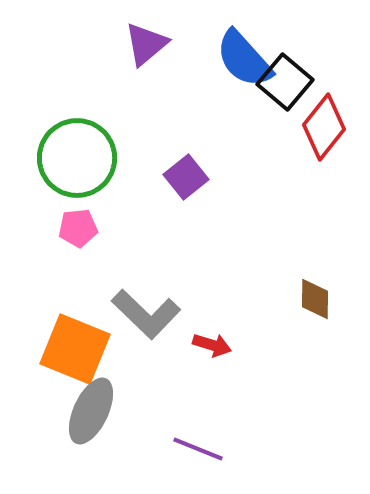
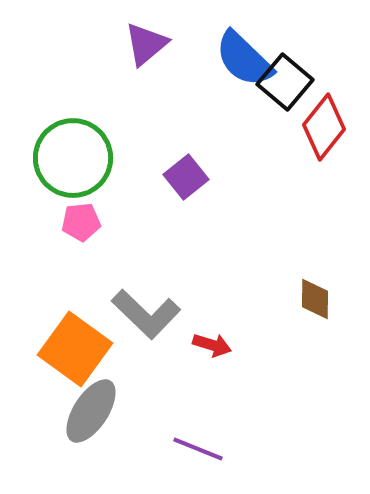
blue semicircle: rotated 4 degrees counterclockwise
green circle: moved 4 px left
pink pentagon: moved 3 px right, 6 px up
orange square: rotated 14 degrees clockwise
gray ellipse: rotated 8 degrees clockwise
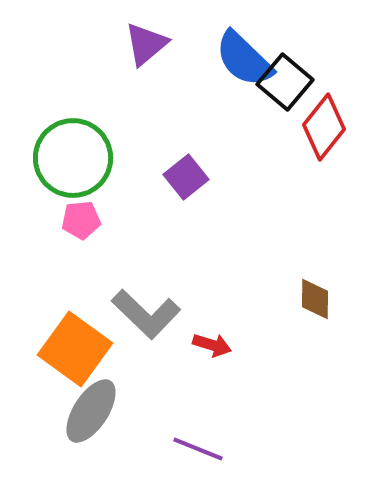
pink pentagon: moved 2 px up
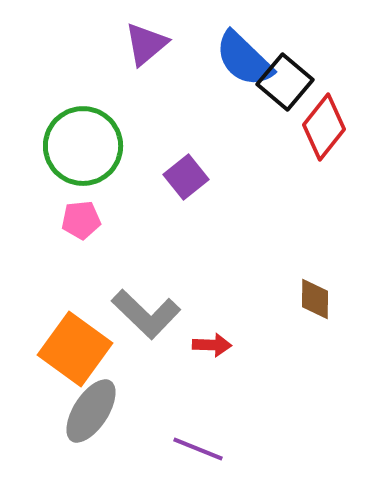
green circle: moved 10 px right, 12 px up
red arrow: rotated 15 degrees counterclockwise
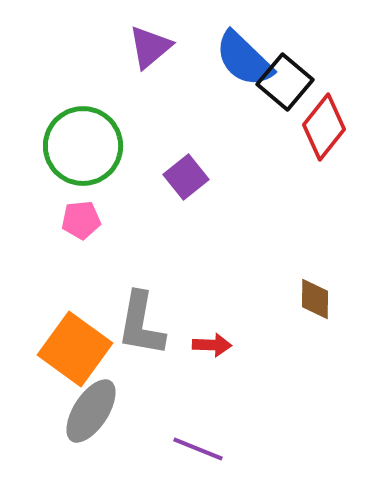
purple triangle: moved 4 px right, 3 px down
gray L-shape: moved 5 px left, 10 px down; rotated 56 degrees clockwise
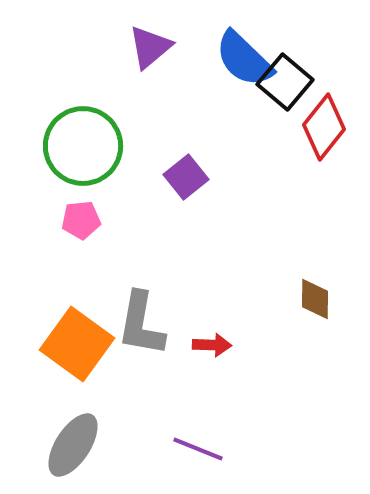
orange square: moved 2 px right, 5 px up
gray ellipse: moved 18 px left, 34 px down
